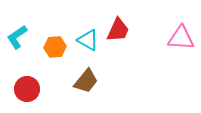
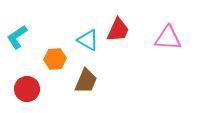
pink triangle: moved 13 px left
orange hexagon: moved 12 px down
brown trapezoid: rotated 16 degrees counterclockwise
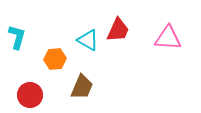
cyan L-shape: rotated 140 degrees clockwise
brown trapezoid: moved 4 px left, 6 px down
red circle: moved 3 px right, 6 px down
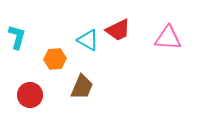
red trapezoid: rotated 40 degrees clockwise
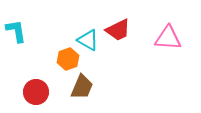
cyan L-shape: moved 1 px left, 6 px up; rotated 25 degrees counterclockwise
orange hexagon: moved 13 px right; rotated 15 degrees counterclockwise
red circle: moved 6 px right, 3 px up
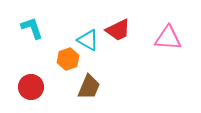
cyan L-shape: moved 16 px right, 3 px up; rotated 10 degrees counterclockwise
brown trapezoid: moved 7 px right
red circle: moved 5 px left, 5 px up
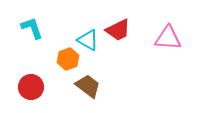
brown trapezoid: moved 1 px left, 1 px up; rotated 76 degrees counterclockwise
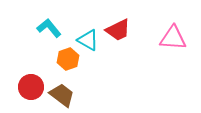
cyan L-shape: moved 17 px right; rotated 20 degrees counterclockwise
pink triangle: moved 5 px right
brown trapezoid: moved 26 px left, 9 px down
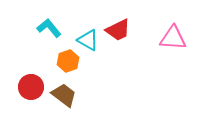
orange hexagon: moved 2 px down
brown trapezoid: moved 2 px right
